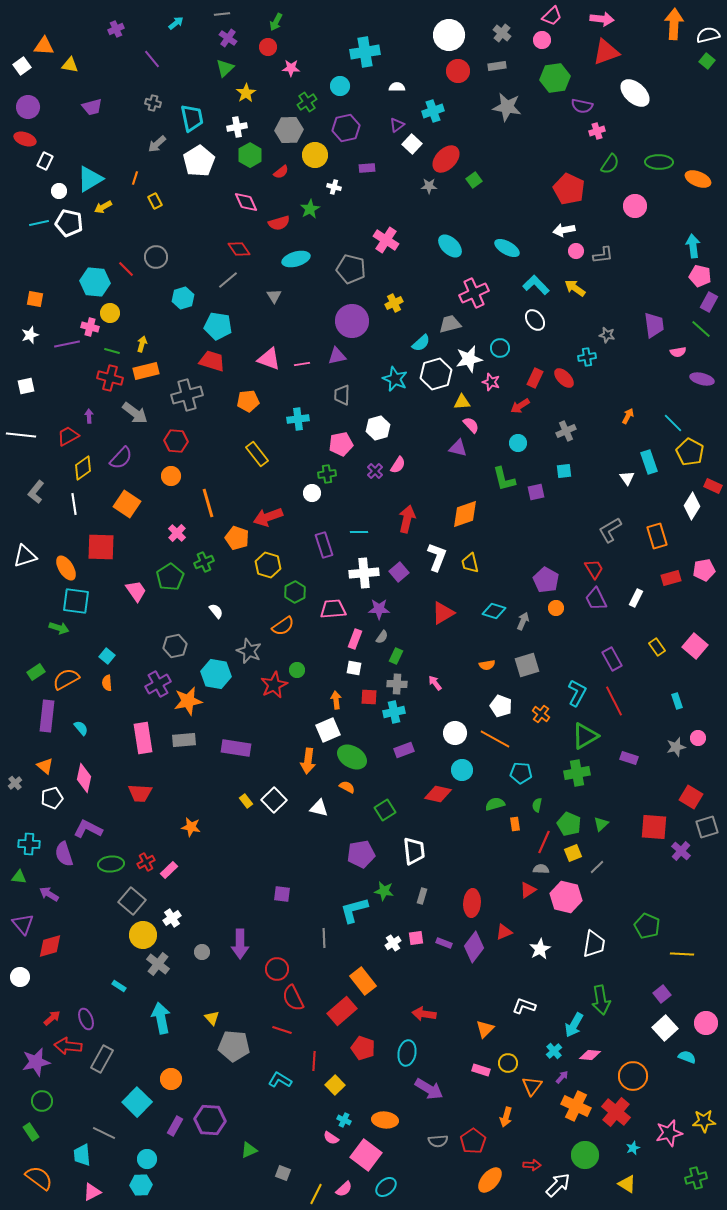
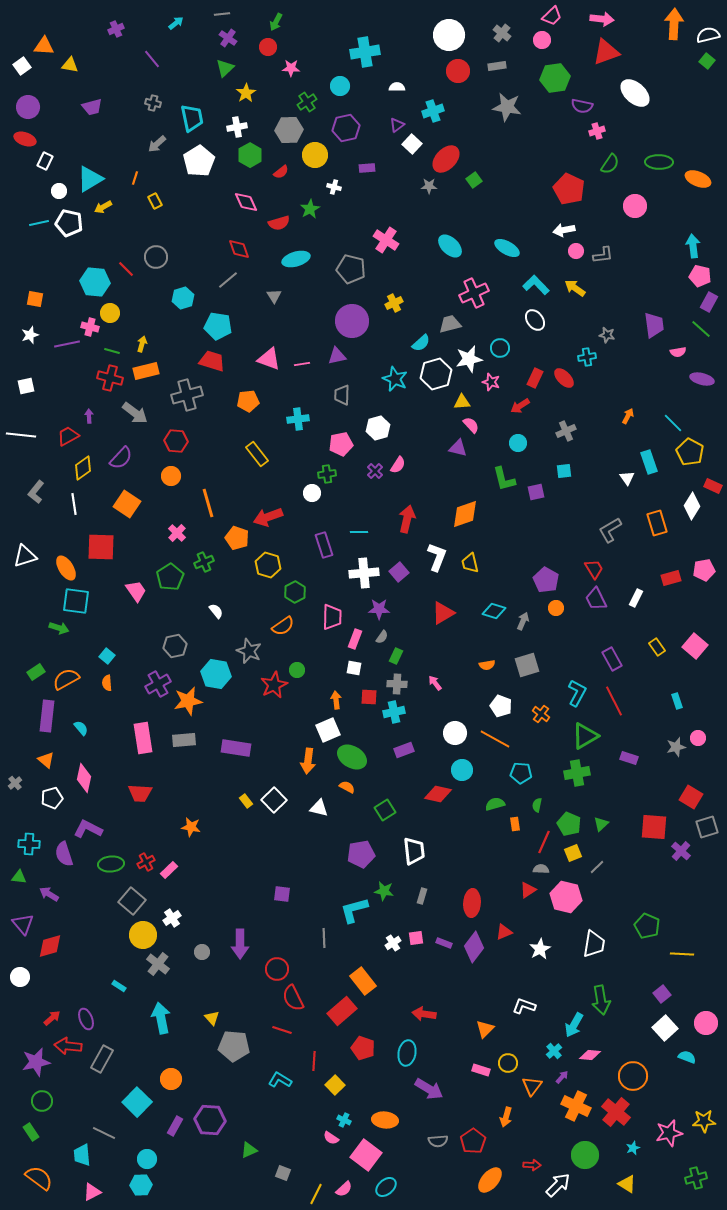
red diamond at (239, 249): rotated 15 degrees clockwise
orange rectangle at (657, 536): moved 13 px up
pink trapezoid at (333, 609): moved 1 px left, 8 px down; rotated 96 degrees clockwise
orange triangle at (45, 766): moved 1 px right, 6 px up
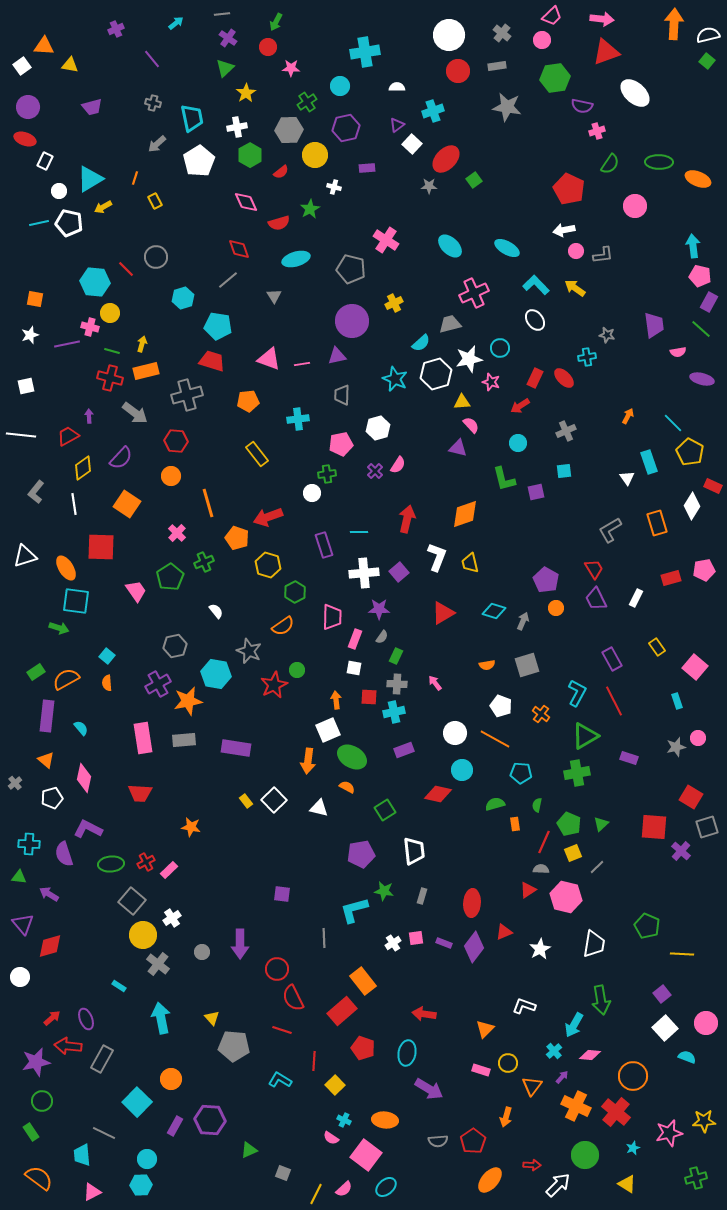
pink square at (695, 646): moved 21 px down
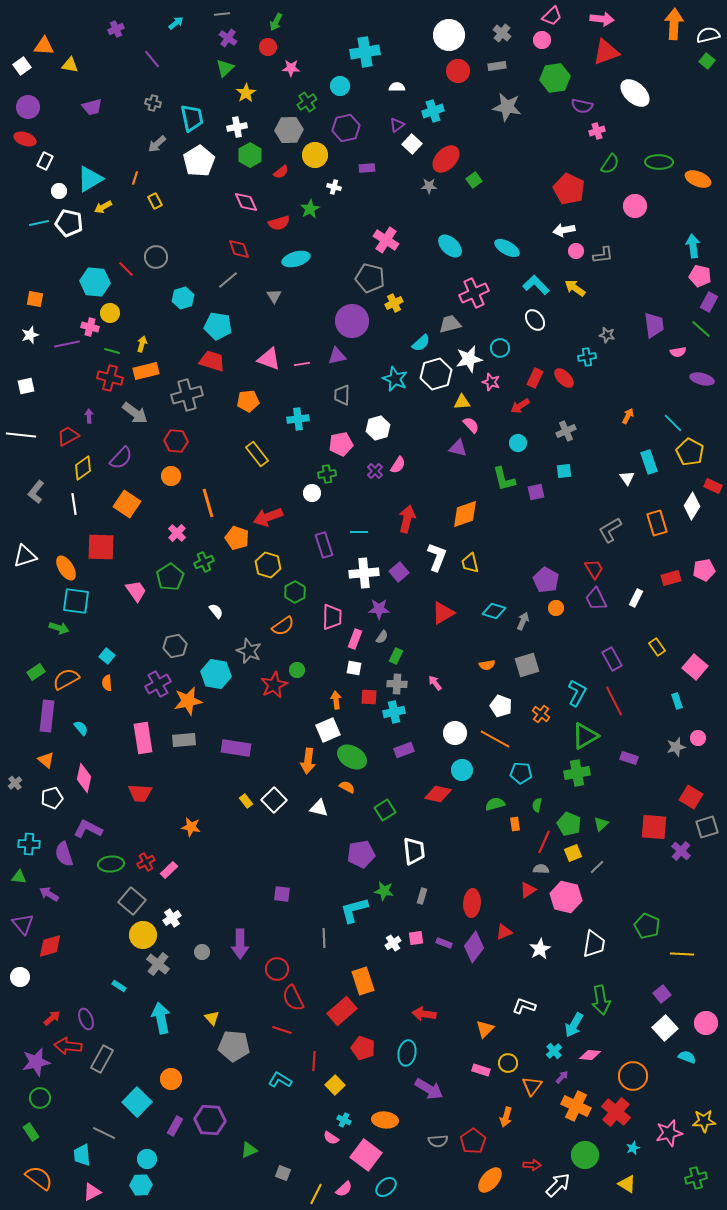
gray pentagon at (351, 269): moved 19 px right, 9 px down
orange rectangle at (363, 981): rotated 20 degrees clockwise
green circle at (42, 1101): moved 2 px left, 3 px up
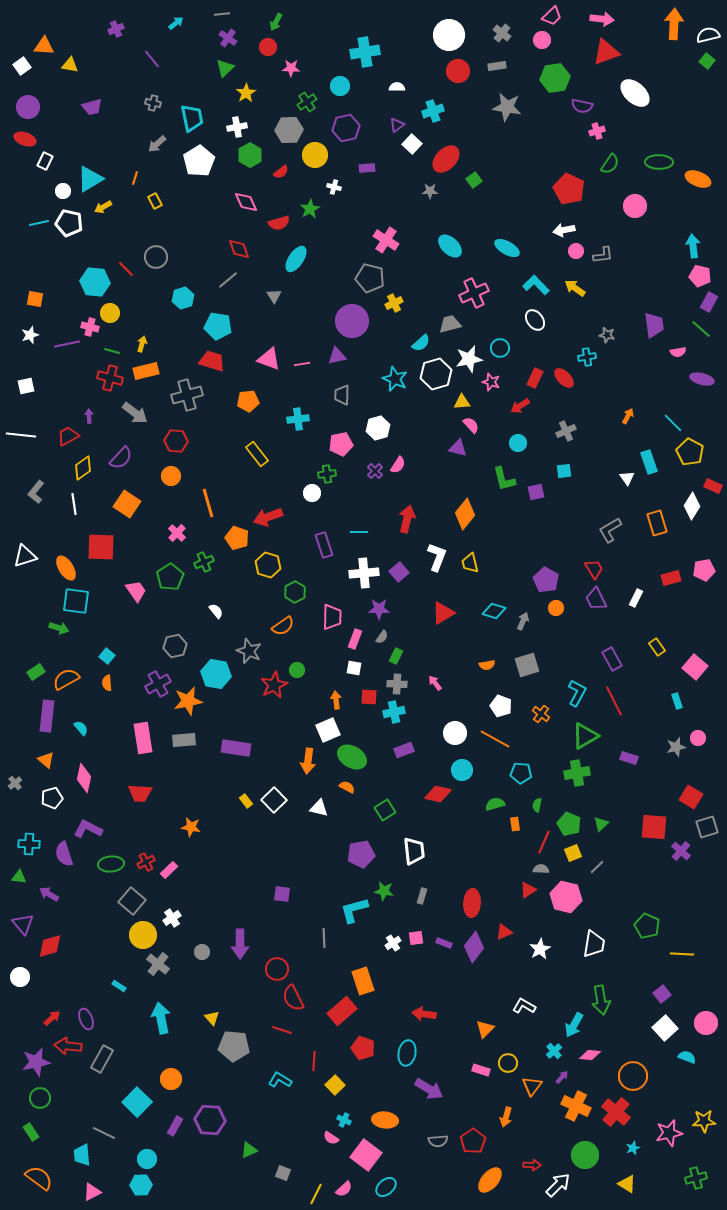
gray star at (429, 186): moved 1 px right, 5 px down
white circle at (59, 191): moved 4 px right
cyan ellipse at (296, 259): rotated 40 degrees counterclockwise
orange diamond at (465, 514): rotated 32 degrees counterclockwise
white L-shape at (524, 1006): rotated 10 degrees clockwise
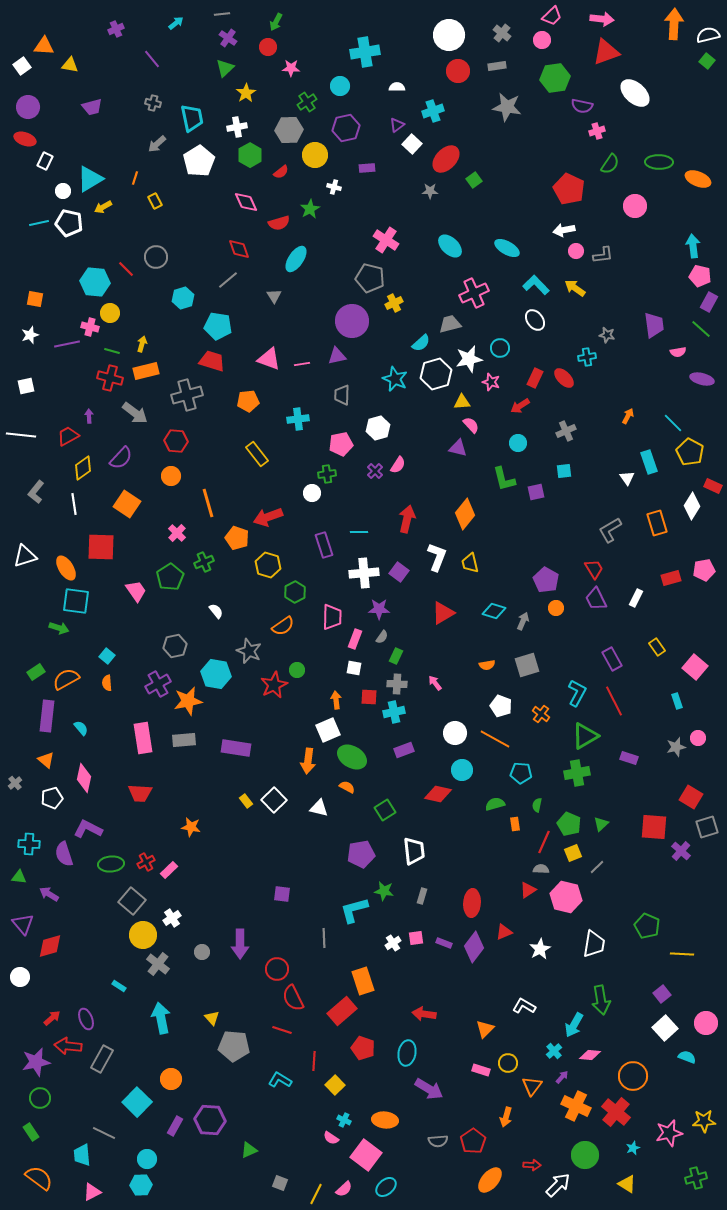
purple square at (399, 572): rotated 12 degrees counterclockwise
gray square at (283, 1173): moved 3 px left, 10 px down
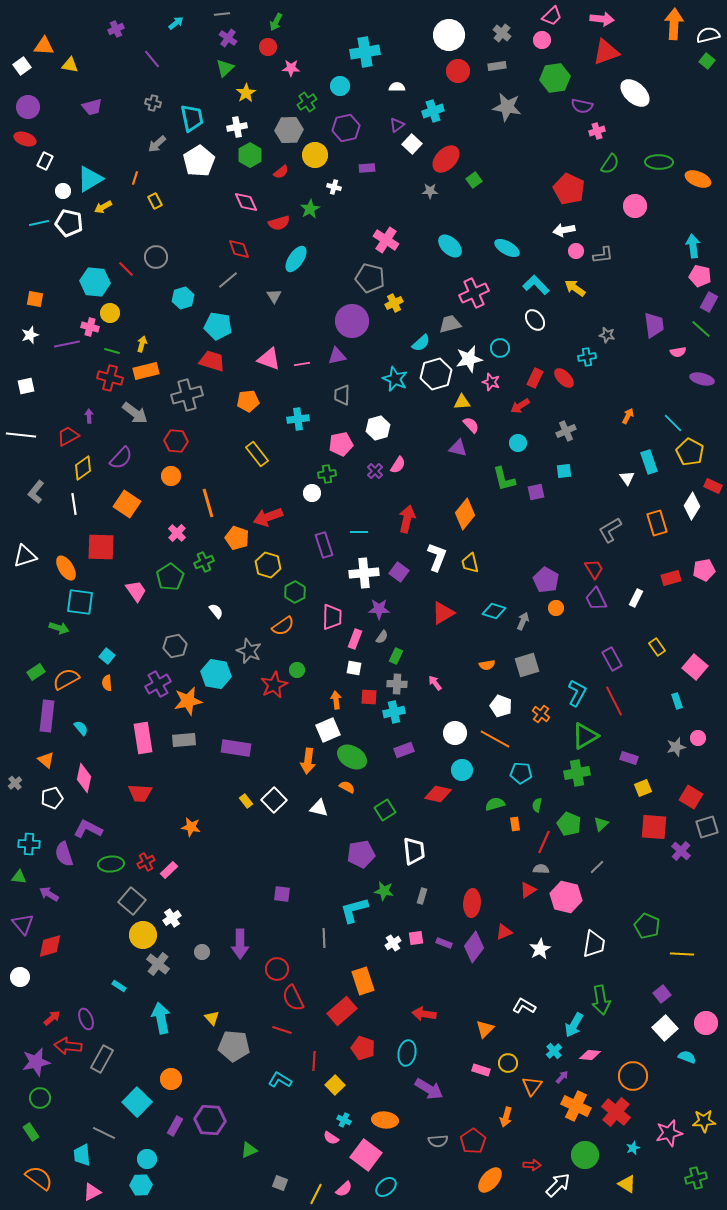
cyan square at (76, 601): moved 4 px right, 1 px down
yellow square at (573, 853): moved 70 px right, 65 px up
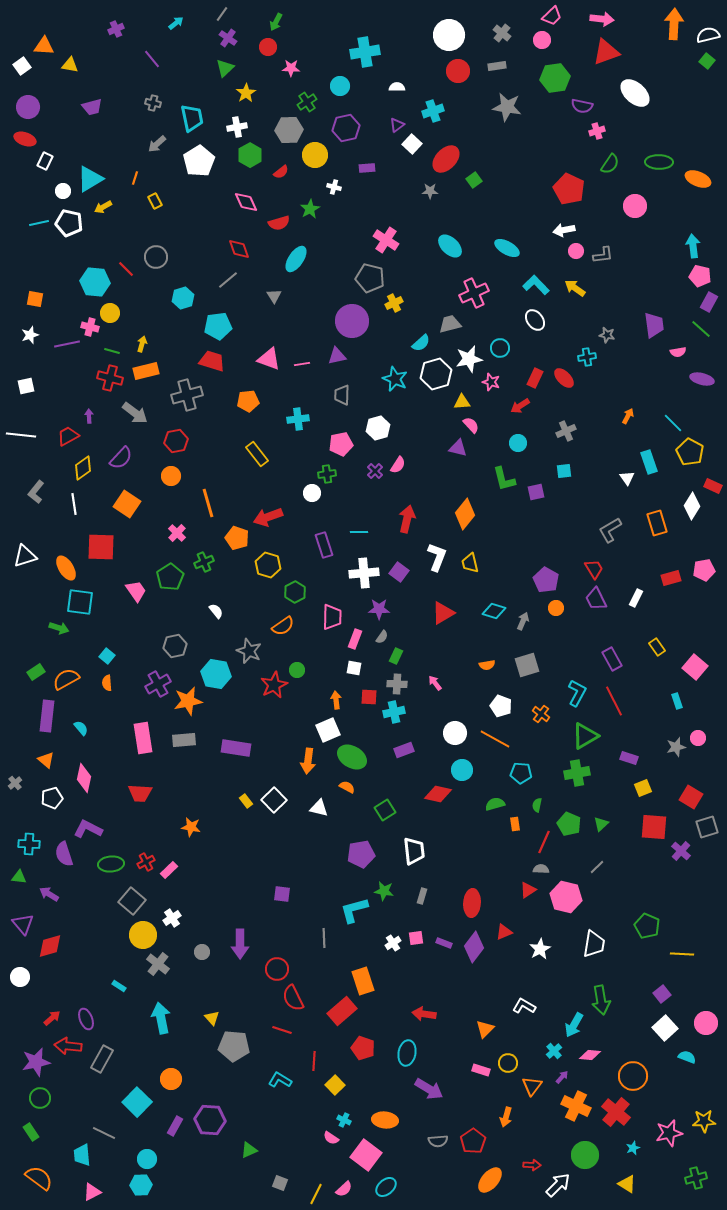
gray line at (222, 14): rotated 49 degrees counterclockwise
cyan pentagon at (218, 326): rotated 16 degrees counterclockwise
red hexagon at (176, 441): rotated 15 degrees counterclockwise
